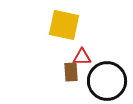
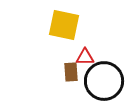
red triangle: moved 3 px right
black circle: moved 3 px left
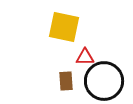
yellow square: moved 2 px down
brown rectangle: moved 5 px left, 9 px down
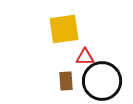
yellow square: moved 2 px down; rotated 20 degrees counterclockwise
black circle: moved 2 px left
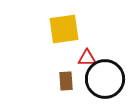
red triangle: moved 2 px right, 1 px down
black circle: moved 3 px right, 2 px up
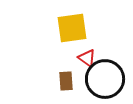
yellow square: moved 8 px right, 1 px up
red triangle: rotated 36 degrees clockwise
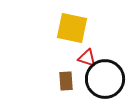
yellow square: rotated 20 degrees clockwise
red triangle: rotated 18 degrees counterclockwise
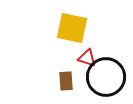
black circle: moved 1 px right, 2 px up
